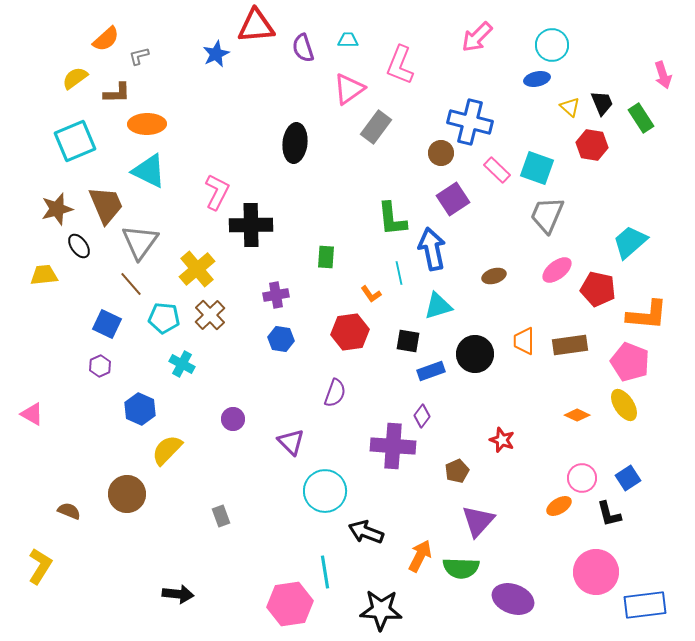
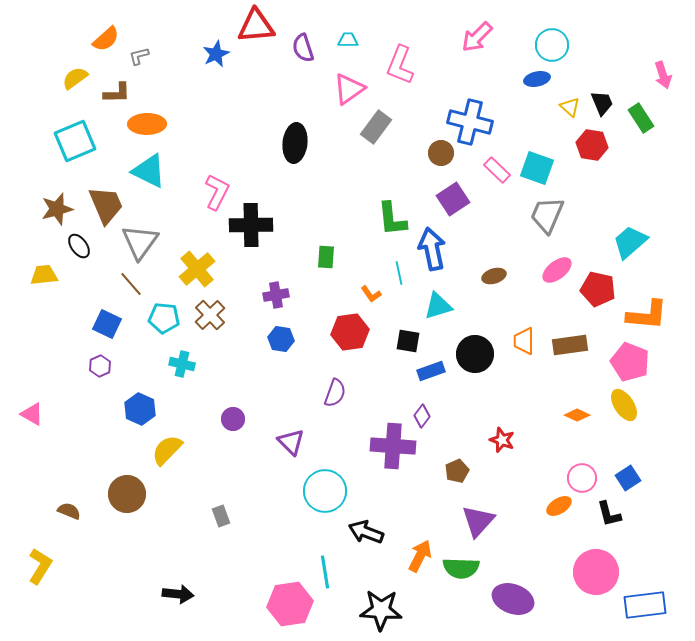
cyan cross at (182, 364): rotated 15 degrees counterclockwise
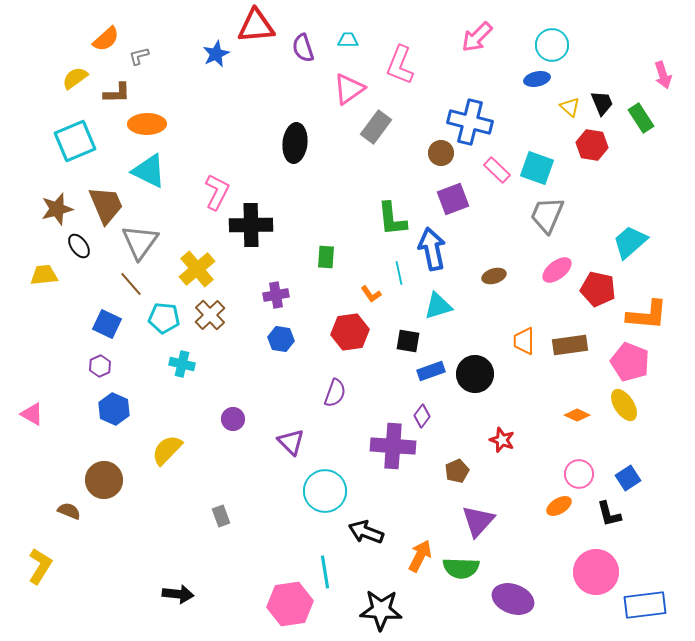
purple square at (453, 199): rotated 12 degrees clockwise
black circle at (475, 354): moved 20 px down
blue hexagon at (140, 409): moved 26 px left
pink circle at (582, 478): moved 3 px left, 4 px up
brown circle at (127, 494): moved 23 px left, 14 px up
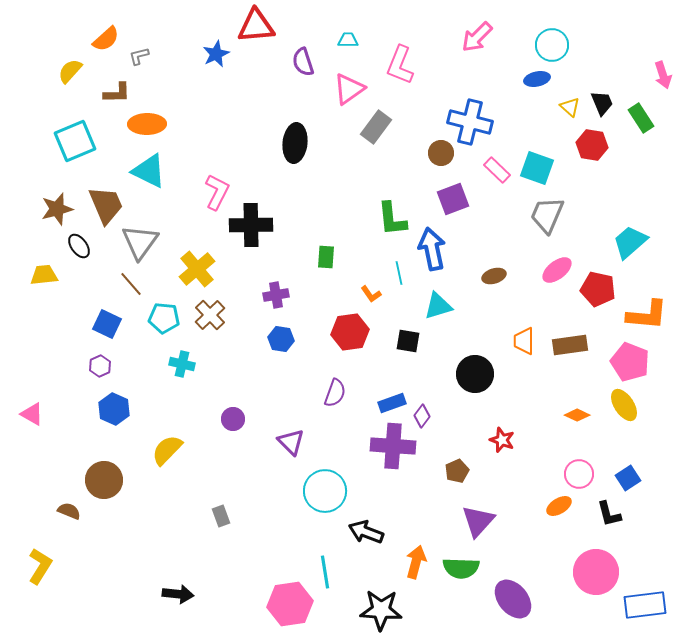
purple semicircle at (303, 48): moved 14 px down
yellow semicircle at (75, 78): moved 5 px left, 7 px up; rotated 12 degrees counterclockwise
blue rectangle at (431, 371): moved 39 px left, 32 px down
orange arrow at (420, 556): moved 4 px left, 6 px down; rotated 12 degrees counterclockwise
purple ellipse at (513, 599): rotated 30 degrees clockwise
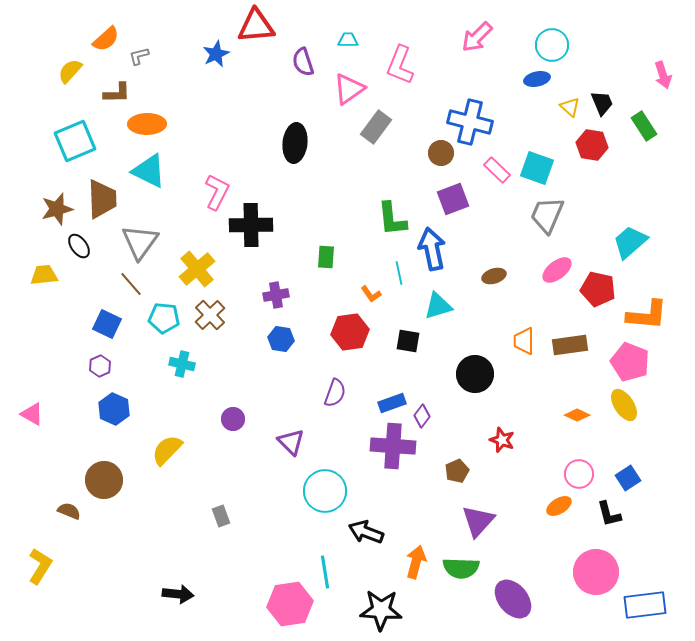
green rectangle at (641, 118): moved 3 px right, 8 px down
brown trapezoid at (106, 205): moved 4 px left, 6 px up; rotated 21 degrees clockwise
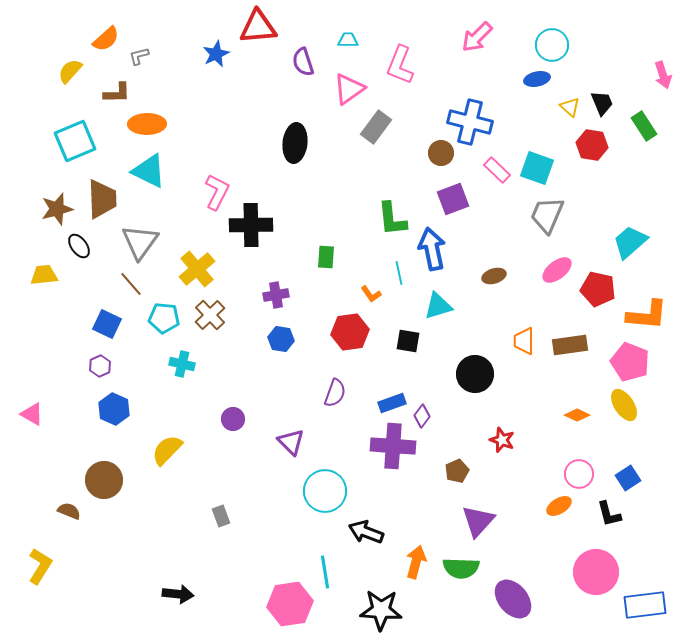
red triangle at (256, 26): moved 2 px right, 1 px down
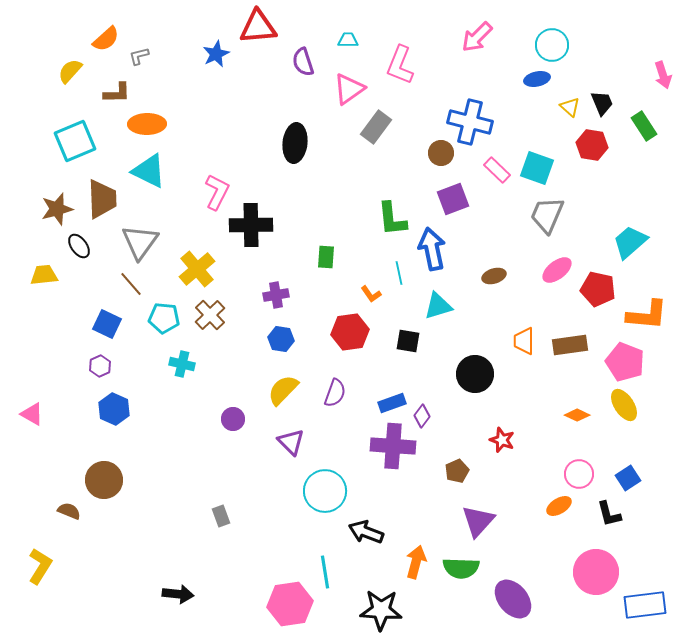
pink pentagon at (630, 362): moved 5 px left
yellow semicircle at (167, 450): moved 116 px right, 60 px up
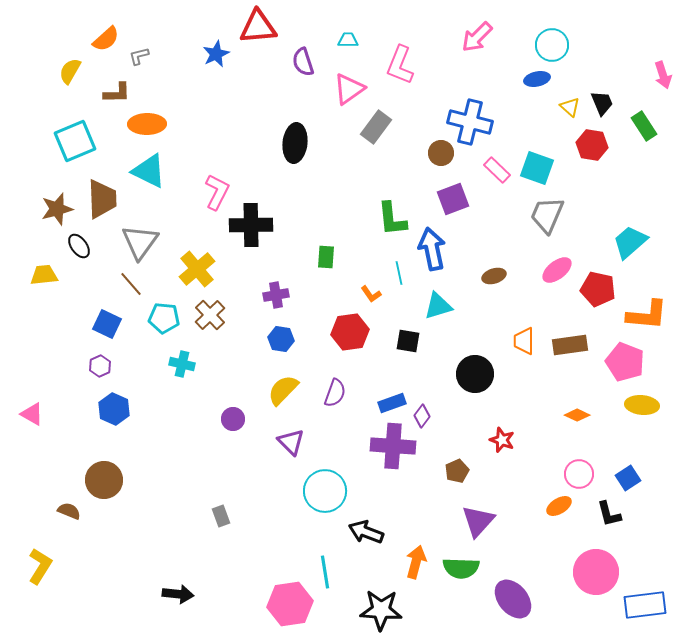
yellow semicircle at (70, 71): rotated 12 degrees counterclockwise
yellow ellipse at (624, 405): moved 18 px right; rotated 52 degrees counterclockwise
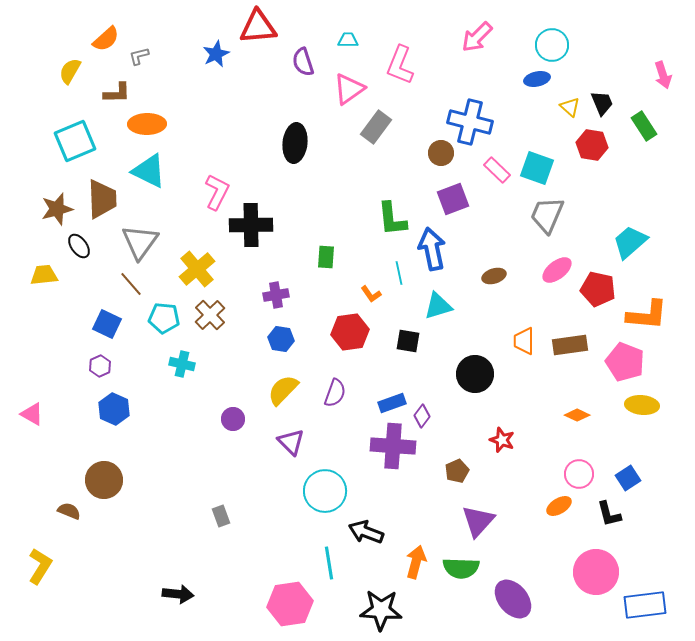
cyan line at (325, 572): moved 4 px right, 9 px up
